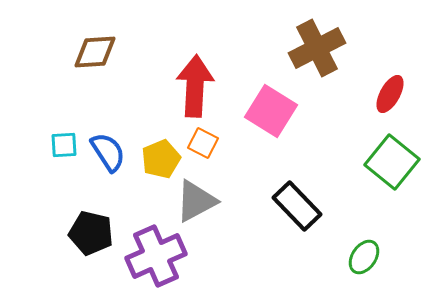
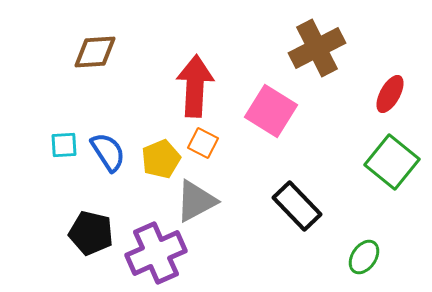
purple cross: moved 3 px up
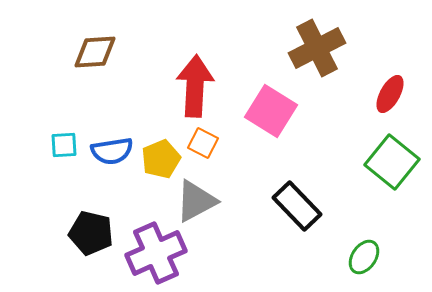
blue semicircle: moved 4 px right, 1 px up; rotated 114 degrees clockwise
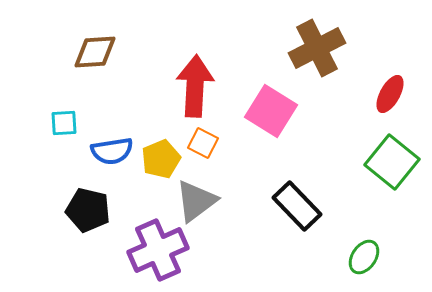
cyan square: moved 22 px up
gray triangle: rotated 9 degrees counterclockwise
black pentagon: moved 3 px left, 23 px up
purple cross: moved 2 px right, 3 px up
